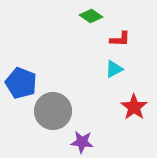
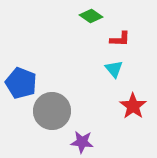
cyan triangle: rotated 42 degrees counterclockwise
red star: moved 1 px left, 1 px up
gray circle: moved 1 px left
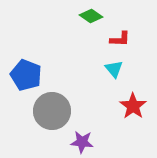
blue pentagon: moved 5 px right, 8 px up
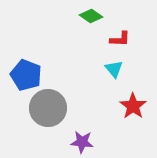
gray circle: moved 4 px left, 3 px up
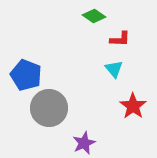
green diamond: moved 3 px right
gray circle: moved 1 px right
purple star: moved 2 px right, 1 px down; rotated 30 degrees counterclockwise
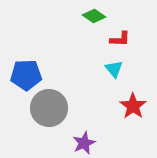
blue pentagon: rotated 24 degrees counterclockwise
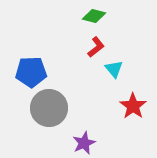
green diamond: rotated 20 degrees counterclockwise
red L-shape: moved 24 px left, 8 px down; rotated 40 degrees counterclockwise
blue pentagon: moved 5 px right, 3 px up
